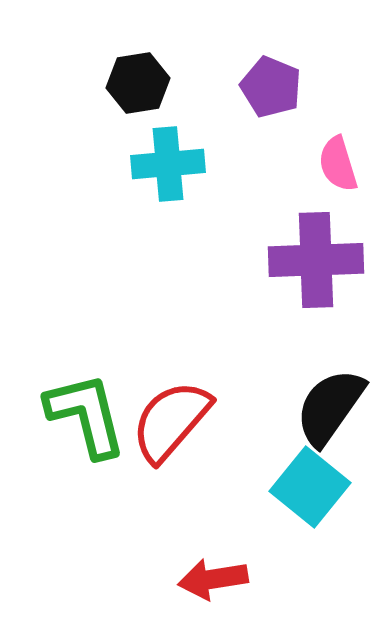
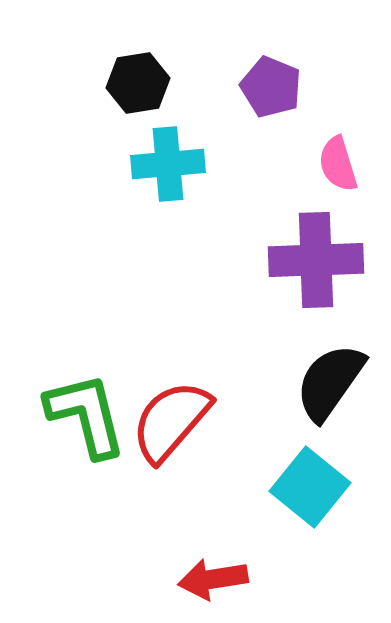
black semicircle: moved 25 px up
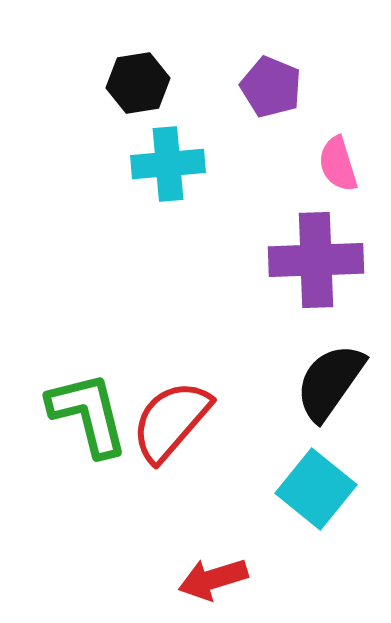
green L-shape: moved 2 px right, 1 px up
cyan square: moved 6 px right, 2 px down
red arrow: rotated 8 degrees counterclockwise
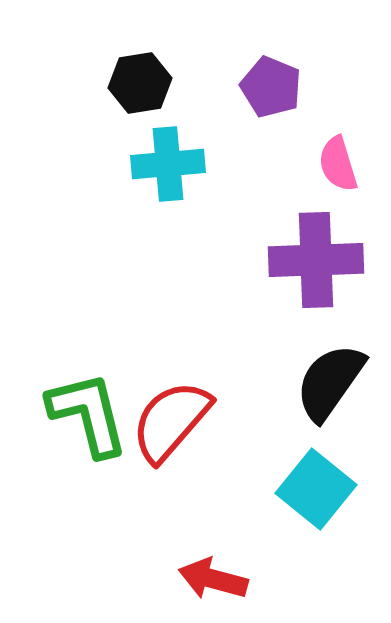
black hexagon: moved 2 px right
red arrow: rotated 32 degrees clockwise
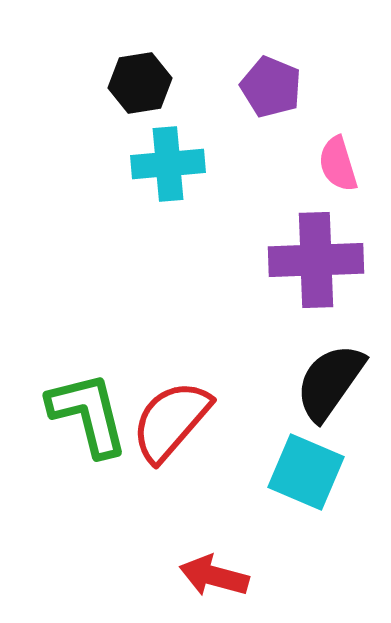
cyan square: moved 10 px left, 17 px up; rotated 16 degrees counterclockwise
red arrow: moved 1 px right, 3 px up
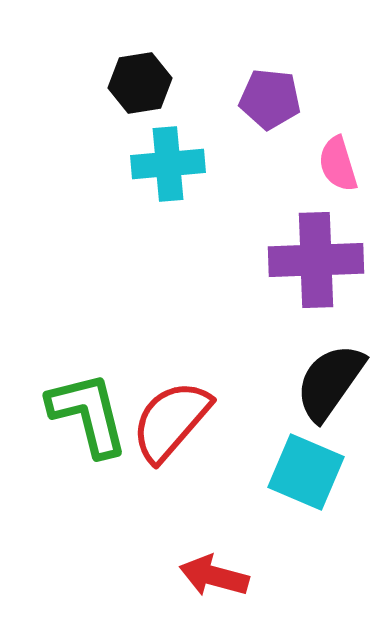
purple pentagon: moved 1 px left, 12 px down; rotated 16 degrees counterclockwise
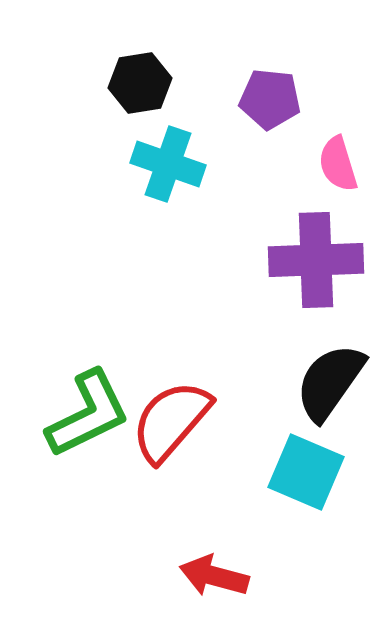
cyan cross: rotated 24 degrees clockwise
green L-shape: rotated 78 degrees clockwise
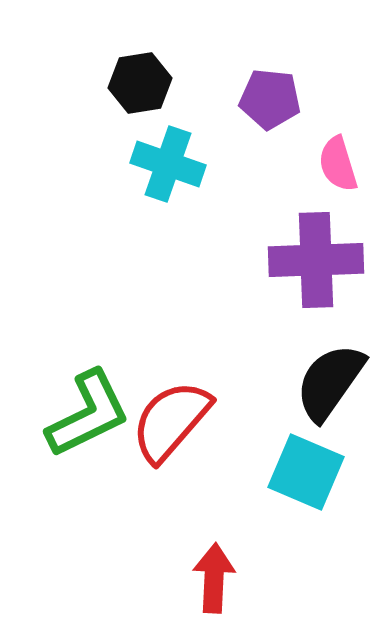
red arrow: moved 2 px down; rotated 78 degrees clockwise
